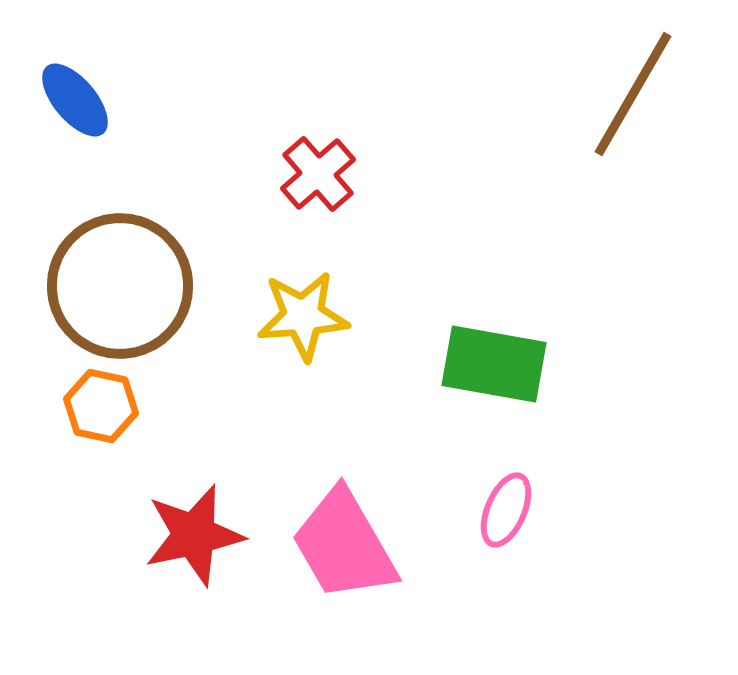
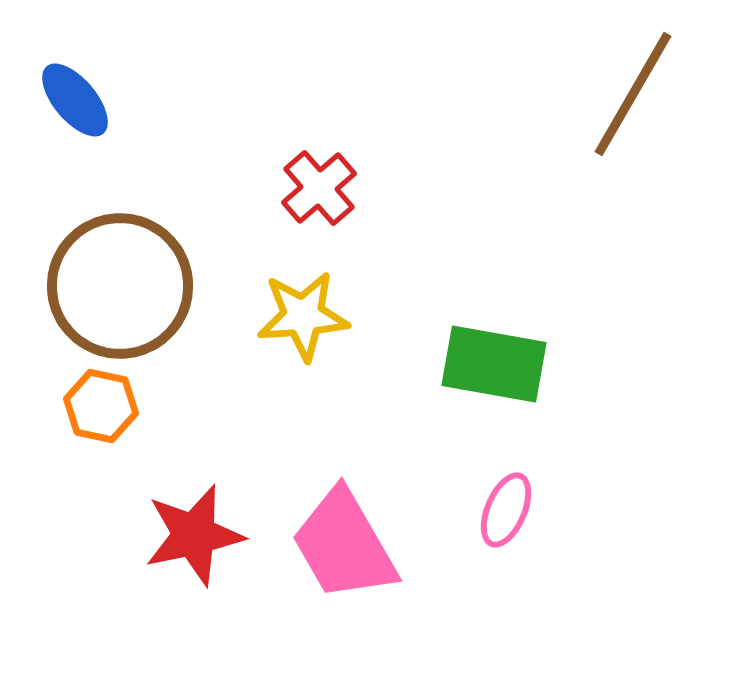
red cross: moved 1 px right, 14 px down
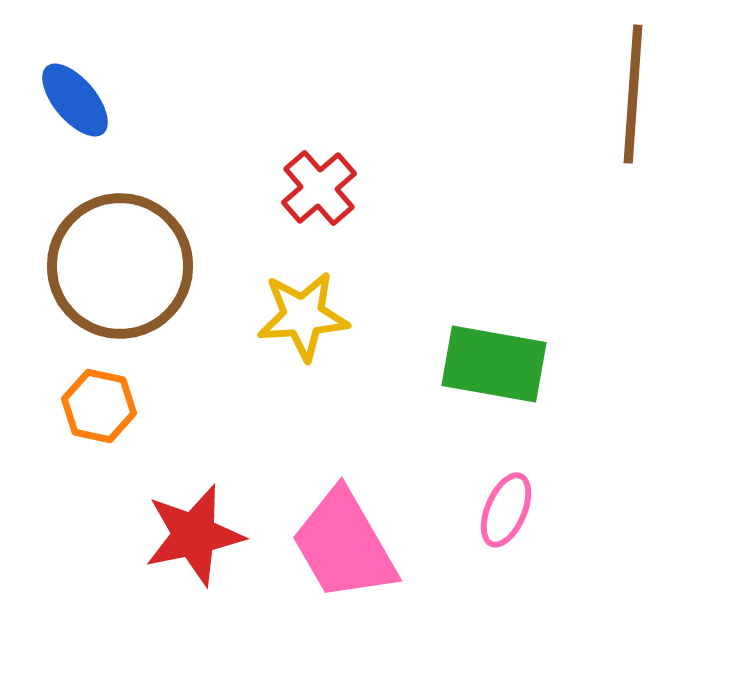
brown line: rotated 26 degrees counterclockwise
brown circle: moved 20 px up
orange hexagon: moved 2 px left
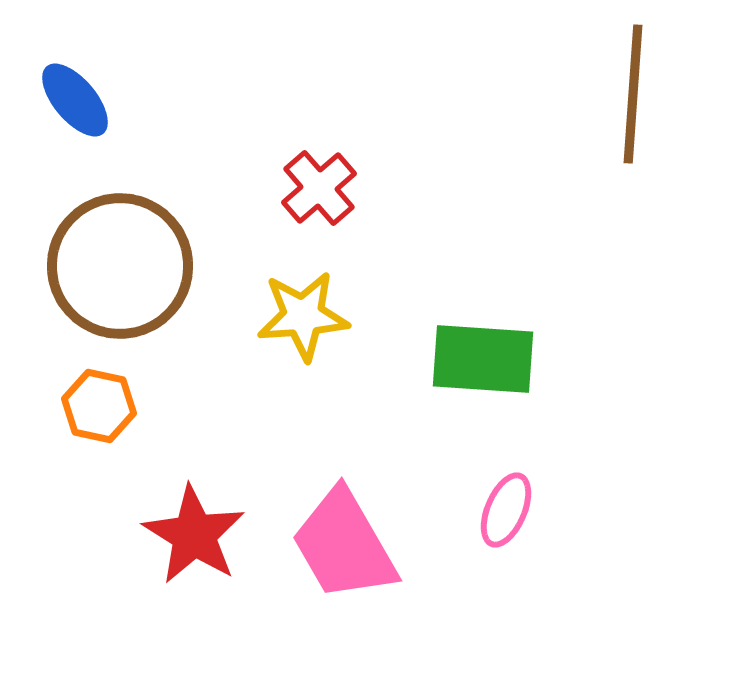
green rectangle: moved 11 px left, 5 px up; rotated 6 degrees counterclockwise
red star: rotated 28 degrees counterclockwise
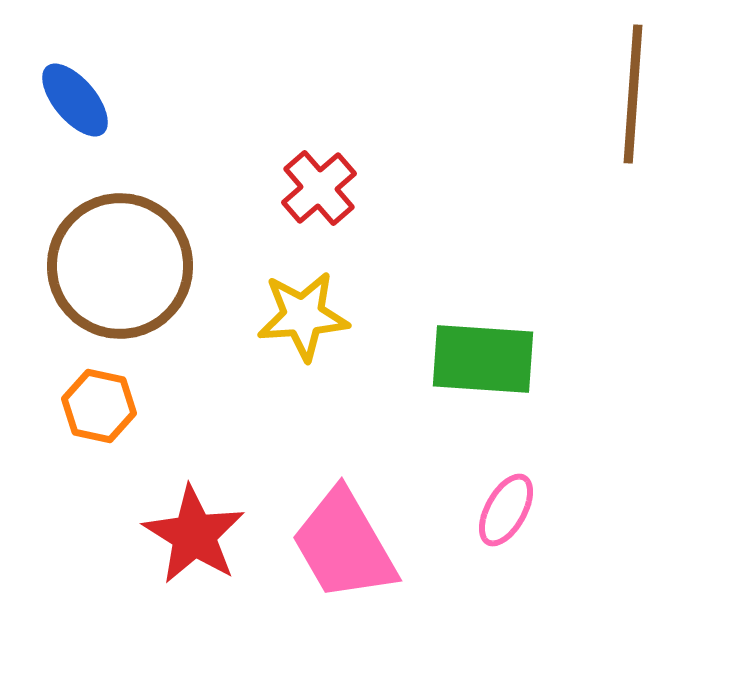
pink ellipse: rotated 6 degrees clockwise
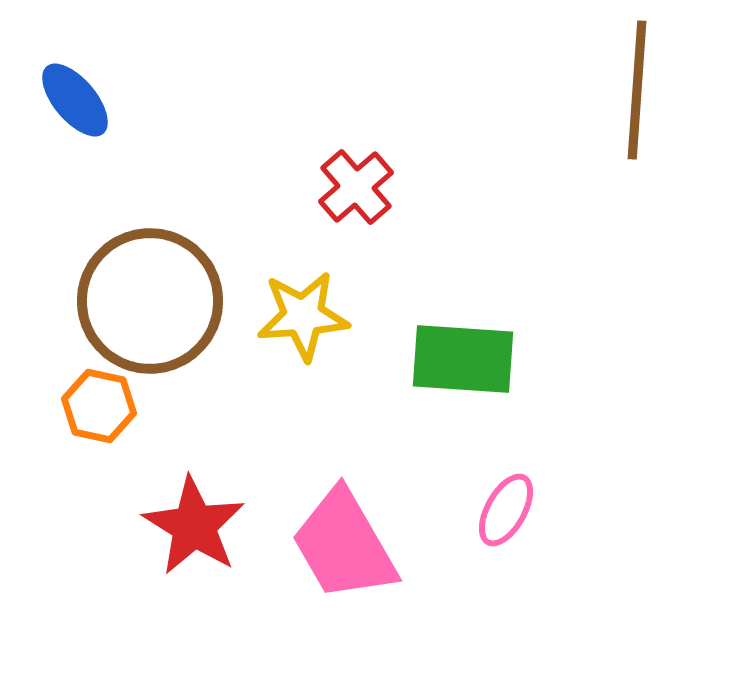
brown line: moved 4 px right, 4 px up
red cross: moved 37 px right, 1 px up
brown circle: moved 30 px right, 35 px down
green rectangle: moved 20 px left
red star: moved 9 px up
